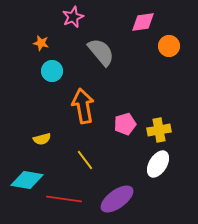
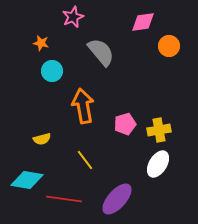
purple ellipse: rotated 12 degrees counterclockwise
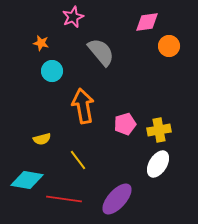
pink diamond: moved 4 px right
yellow line: moved 7 px left
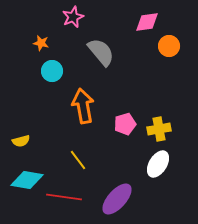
yellow cross: moved 1 px up
yellow semicircle: moved 21 px left, 2 px down
red line: moved 2 px up
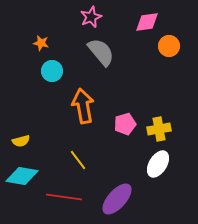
pink star: moved 18 px right
cyan diamond: moved 5 px left, 4 px up
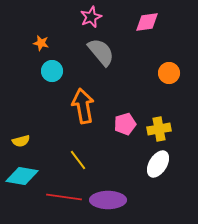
orange circle: moved 27 px down
purple ellipse: moved 9 px left, 1 px down; rotated 48 degrees clockwise
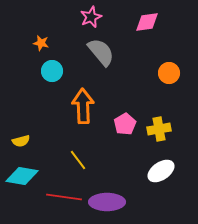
orange arrow: rotated 8 degrees clockwise
pink pentagon: rotated 15 degrees counterclockwise
white ellipse: moved 3 px right, 7 px down; rotated 24 degrees clockwise
purple ellipse: moved 1 px left, 2 px down
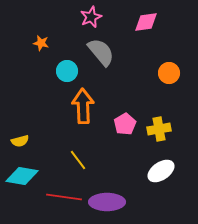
pink diamond: moved 1 px left
cyan circle: moved 15 px right
yellow semicircle: moved 1 px left
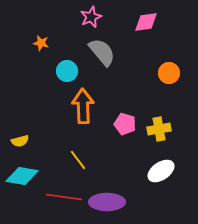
gray semicircle: moved 1 px right
pink pentagon: rotated 25 degrees counterclockwise
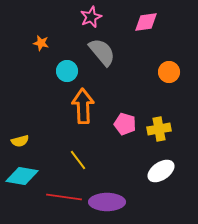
orange circle: moved 1 px up
